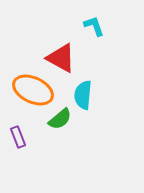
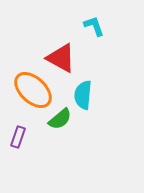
orange ellipse: rotated 18 degrees clockwise
purple rectangle: rotated 40 degrees clockwise
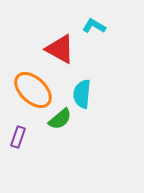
cyan L-shape: rotated 40 degrees counterclockwise
red triangle: moved 1 px left, 9 px up
cyan semicircle: moved 1 px left, 1 px up
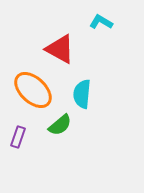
cyan L-shape: moved 7 px right, 4 px up
green semicircle: moved 6 px down
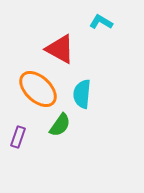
orange ellipse: moved 5 px right, 1 px up
green semicircle: rotated 15 degrees counterclockwise
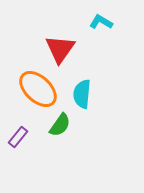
red triangle: rotated 36 degrees clockwise
purple rectangle: rotated 20 degrees clockwise
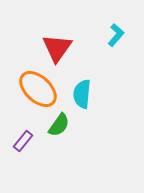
cyan L-shape: moved 15 px right, 13 px down; rotated 100 degrees clockwise
red triangle: moved 3 px left, 1 px up
green semicircle: moved 1 px left
purple rectangle: moved 5 px right, 4 px down
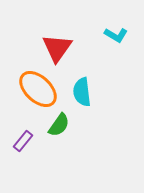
cyan L-shape: rotated 80 degrees clockwise
cyan semicircle: moved 2 px up; rotated 12 degrees counterclockwise
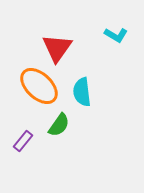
orange ellipse: moved 1 px right, 3 px up
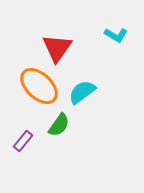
cyan semicircle: rotated 60 degrees clockwise
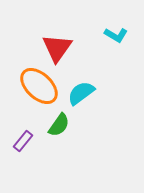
cyan semicircle: moved 1 px left, 1 px down
